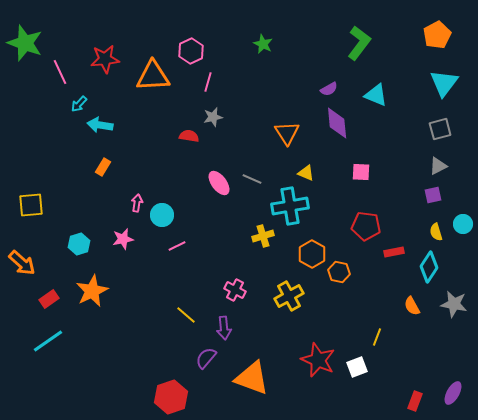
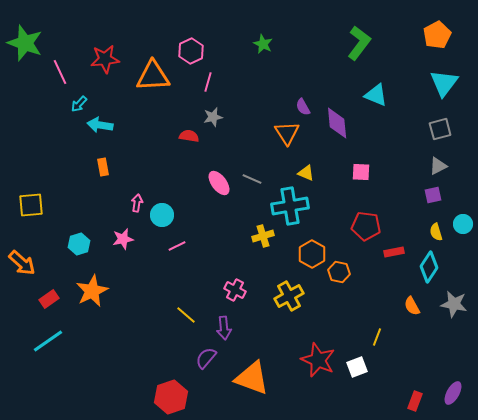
purple semicircle at (329, 89): moved 26 px left, 18 px down; rotated 90 degrees clockwise
orange rectangle at (103, 167): rotated 42 degrees counterclockwise
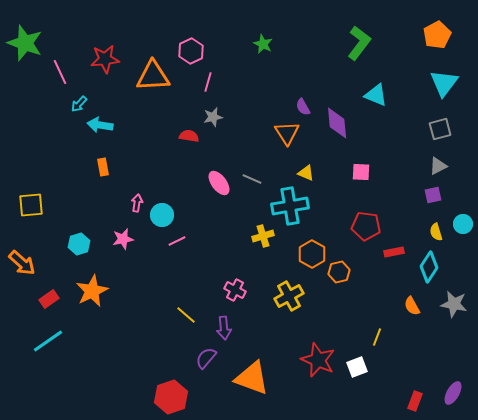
pink line at (177, 246): moved 5 px up
orange hexagon at (339, 272): rotated 25 degrees counterclockwise
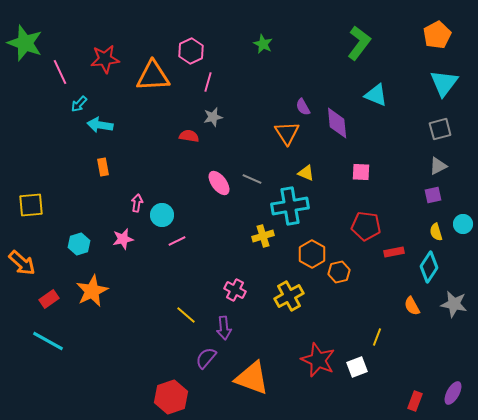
cyan line at (48, 341): rotated 64 degrees clockwise
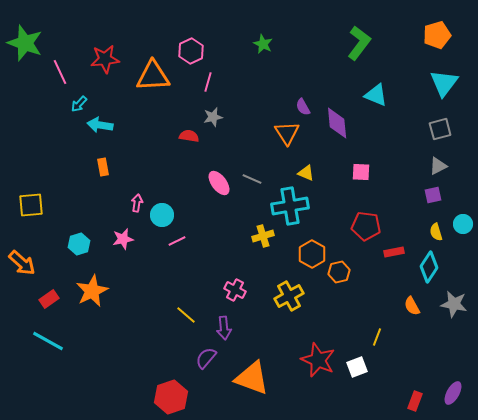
orange pentagon at (437, 35): rotated 12 degrees clockwise
